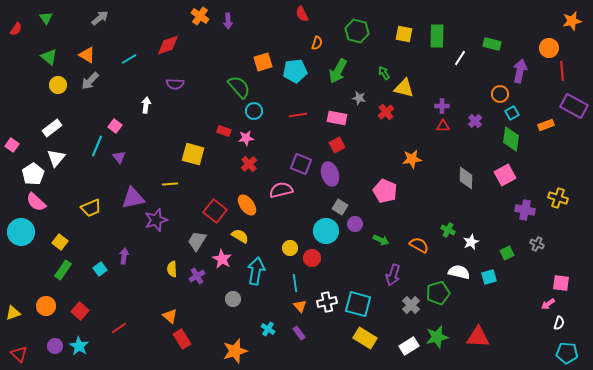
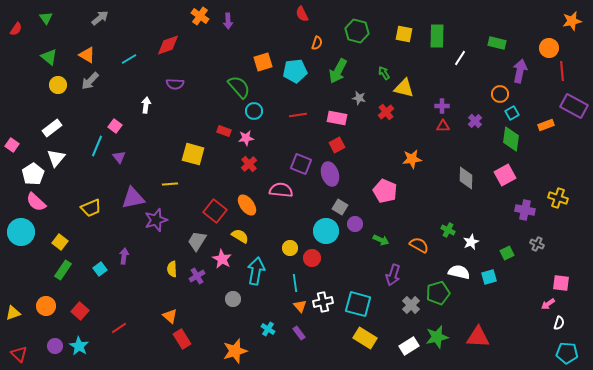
green rectangle at (492, 44): moved 5 px right, 1 px up
pink semicircle at (281, 190): rotated 20 degrees clockwise
white cross at (327, 302): moved 4 px left
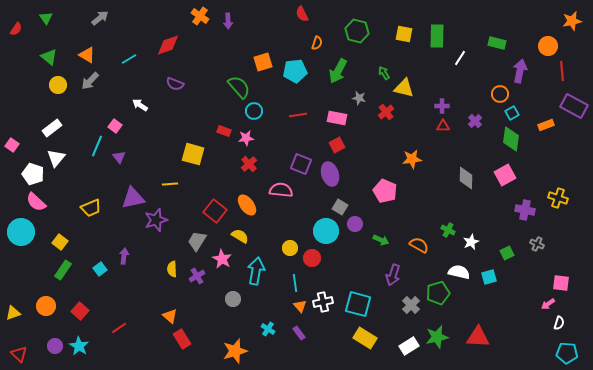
orange circle at (549, 48): moved 1 px left, 2 px up
purple semicircle at (175, 84): rotated 18 degrees clockwise
white arrow at (146, 105): moved 6 px left; rotated 63 degrees counterclockwise
white pentagon at (33, 174): rotated 20 degrees counterclockwise
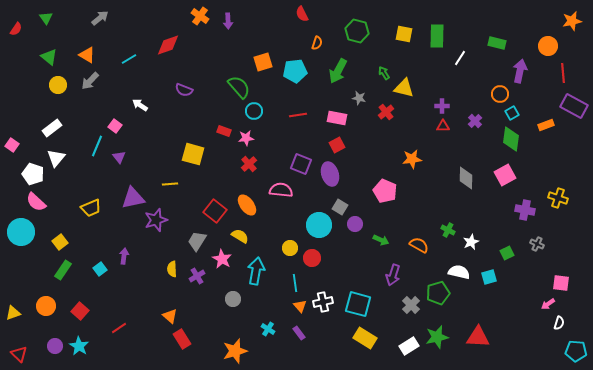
red line at (562, 71): moved 1 px right, 2 px down
purple semicircle at (175, 84): moved 9 px right, 6 px down
cyan circle at (326, 231): moved 7 px left, 6 px up
yellow square at (60, 242): rotated 14 degrees clockwise
cyan pentagon at (567, 353): moved 9 px right, 2 px up
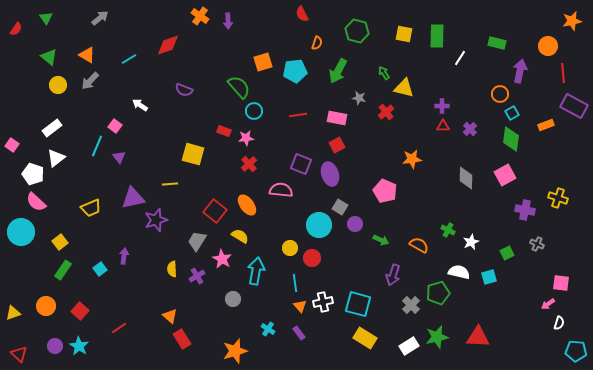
purple cross at (475, 121): moved 5 px left, 8 px down
white triangle at (56, 158): rotated 12 degrees clockwise
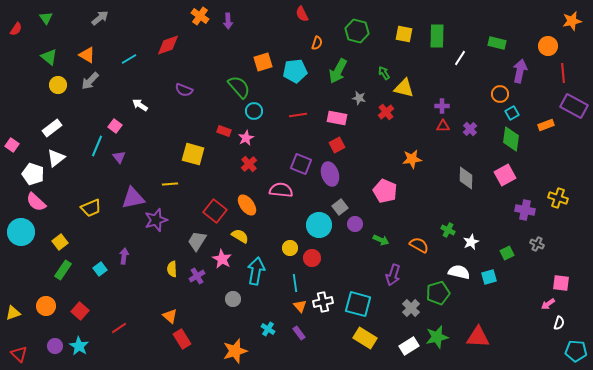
pink star at (246, 138): rotated 21 degrees counterclockwise
gray square at (340, 207): rotated 21 degrees clockwise
gray cross at (411, 305): moved 3 px down
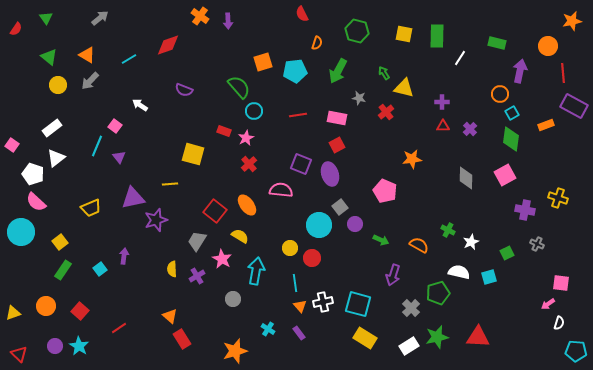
purple cross at (442, 106): moved 4 px up
